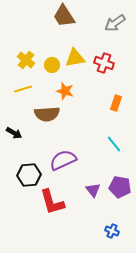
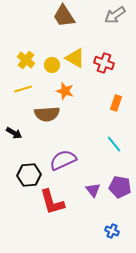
gray arrow: moved 8 px up
yellow triangle: rotated 40 degrees clockwise
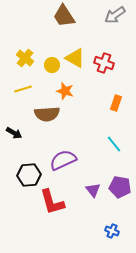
yellow cross: moved 1 px left, 2 px up
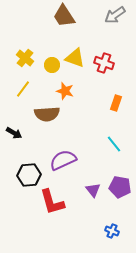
yellow triangle: rotated 10 degrees counterclockwise
yellow line: rotated 36 degrees counterclockwise
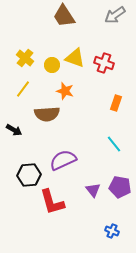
black arrow: moved 3 px up
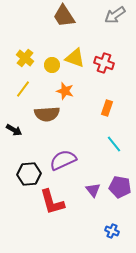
orange rectangle: moved 9 px left, 5 px down
black hexagon: moved 1 px up
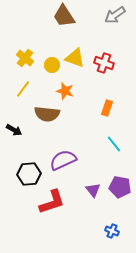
brown semicircle: rotated 10 degrees clockwise
red L-shape: rotated 92 degrees counterclockwise
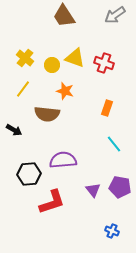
purple semicircle: rotated 20 degrees clockwise
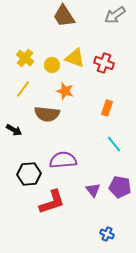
blue cross: moved 5 px left, 3 px down
